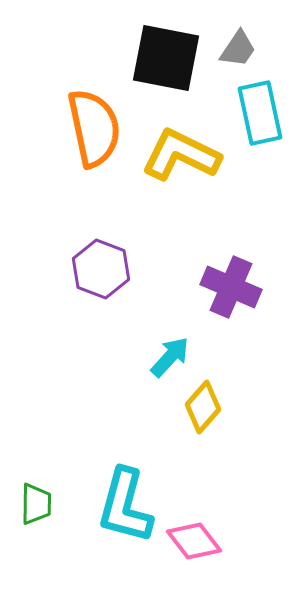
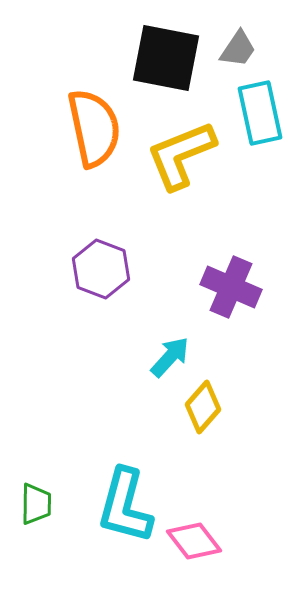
yellow L-shape: rotated 48 degrees counterclockwise
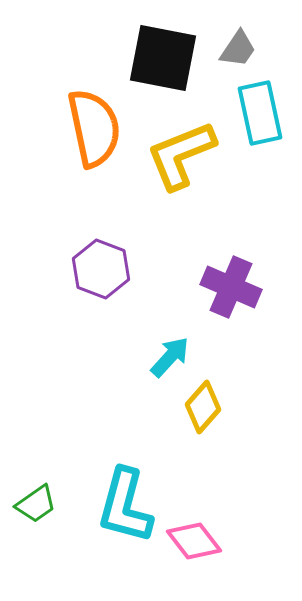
black square: moved 3 px left
green trapezoid: rotated 54 degrees clockwise
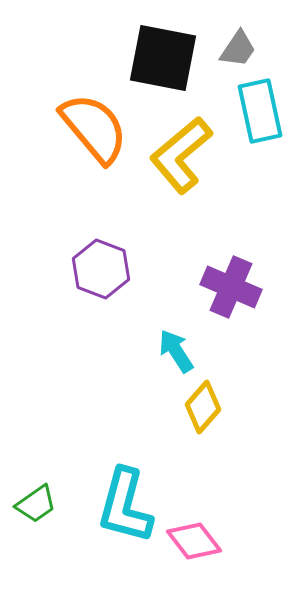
cyan rectangle: moved 2 px up
orange semicircle: rotated 28 degrees counterclockwise
yellow L-shape: rotated 18 degrees counterclockwise
cyan arrow: moved 6 px right, 6 px up; rotated 75 degrees counterclockwise
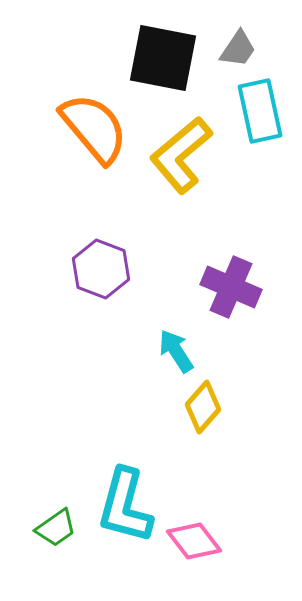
green trapezoid: moved 20 px right, 24 px down
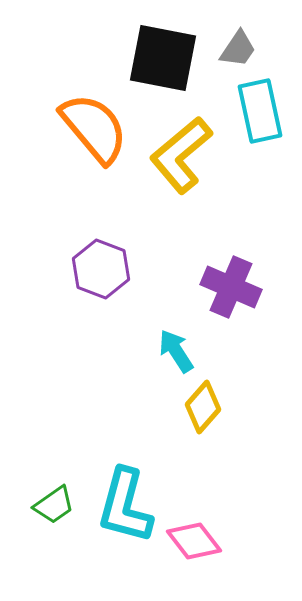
green trapezoid: moved 2 px left, 23 px up
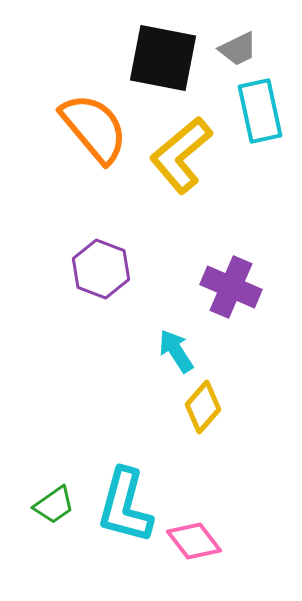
gray trapezoid: rotated 30 degrees clockwise
